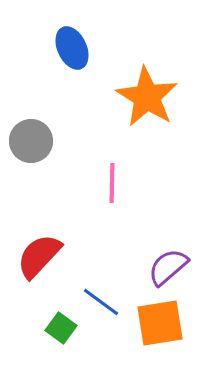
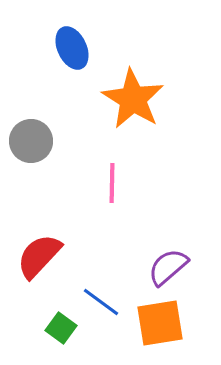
orange star: moved 14 px left, 2 px down
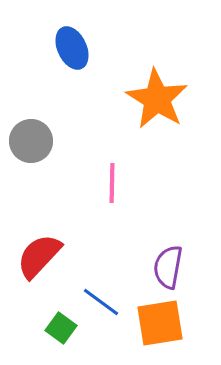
orange star: moved 24 px right
purple semicircle: rotated 39 degrees counterclockwise
